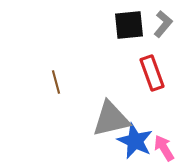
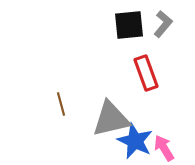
red rectangle: moved 6 px left
brown line: moved 5 px right, 22 px down
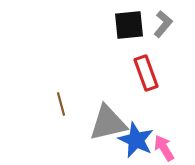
gray triangle: moved 3 px left, 4 px down
blue star: moved 1 px right, 1 px up
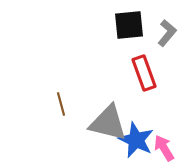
gray L-shape: moved 4 px right, 9 px down
red rectangle: moved 2 px left
gray triangle: rotated 27 degrees clockwise
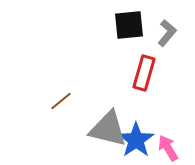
red rectangle: rotated 36 degrees clockwise
brown line: moved 3 px up; rotated 65 degrees clockwise
gray triangle: moved 6 px down
blue star: rotated 12 degrees clockwise
pink arrow: moved 4 px right
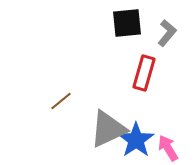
black square: moved 2 px left, 2 px up
gray triangle: rotated 39 degrees counterclockwise
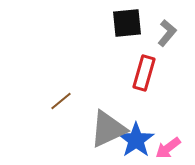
pink arrow: rotated 96 degrees counterclockwise
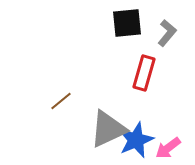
blue star: rotated 12 degrees clockwise
